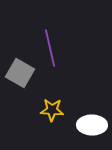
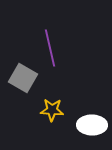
gray square: moved 3 px right, 5 px down
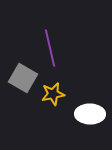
yellow star: moved 1 px right, 16 px up; rotated 15 degrees counterclockwise
white ellipse: moved 2 px left, 11 px up
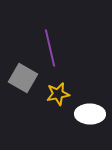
yellow star: moved 5 px right
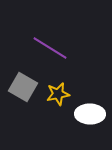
purple line: rotated 45 degrees counterclockwise
gray square: moved 9 px down
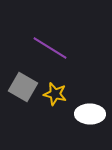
yellow star: moved 3 px left; rotated 25 degrees clockwise
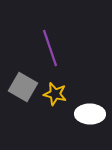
purple line: rotated 39 degrees clockwise
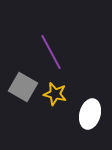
purple line: moved 1 px right, 4 px down; rotated 9 degrees counterclockwise
white ellipse: rotated 76 degrees counterclockwise
